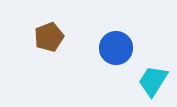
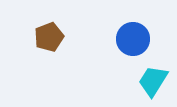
blue circle: moved 17 px right, 9 px up
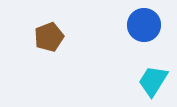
blue circle: moved 11 px right, 14 px up
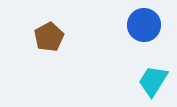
brown pentagon: rotated 8 degrees counterclockwise
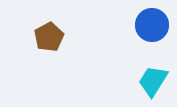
blue circle: moved 8 px right
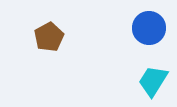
blue circle: moved 3 px left, 3 px down
